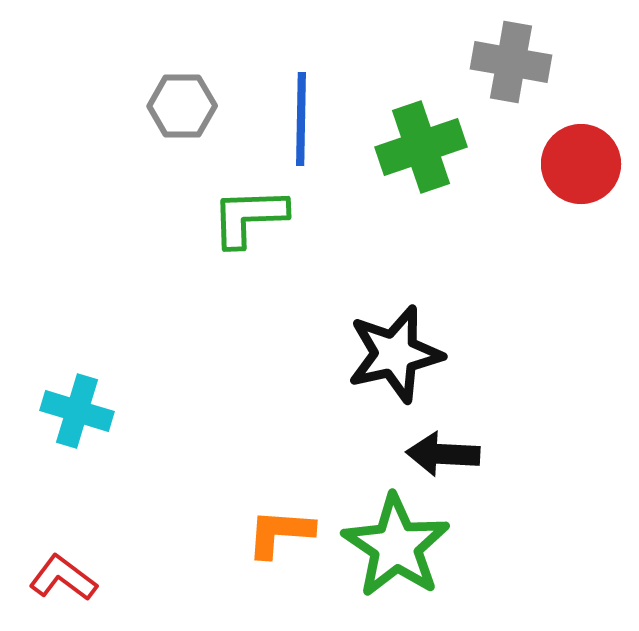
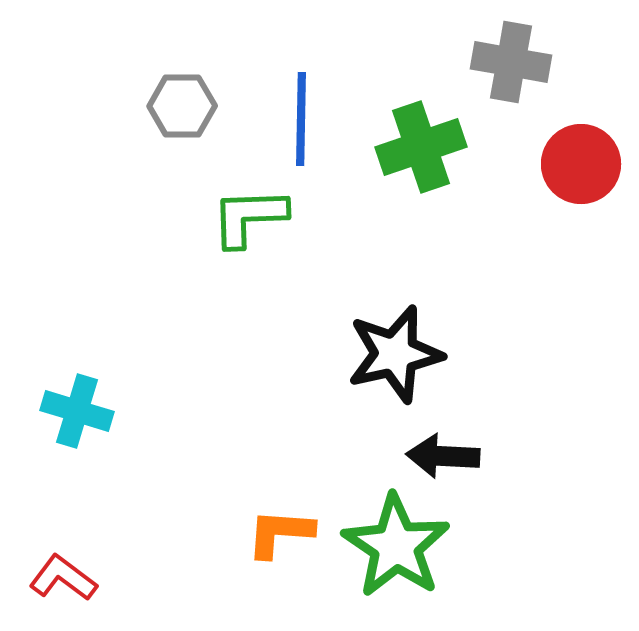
black arrow: moved 2 px down
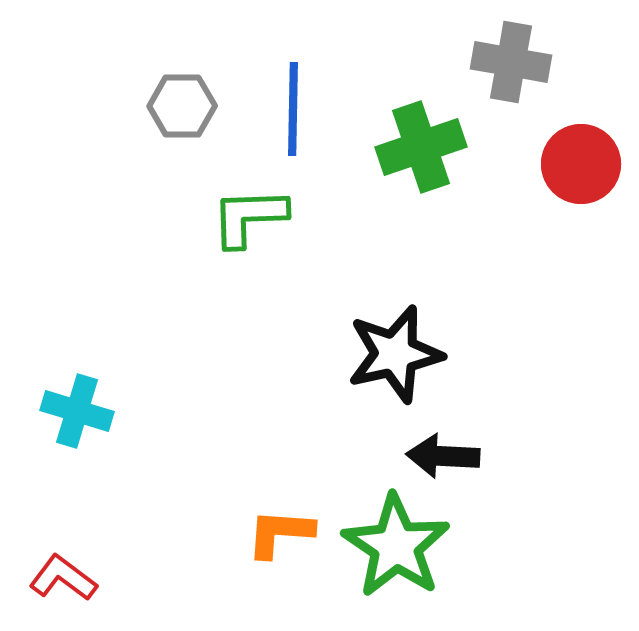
blue line: moved 8 px left, 10 px up
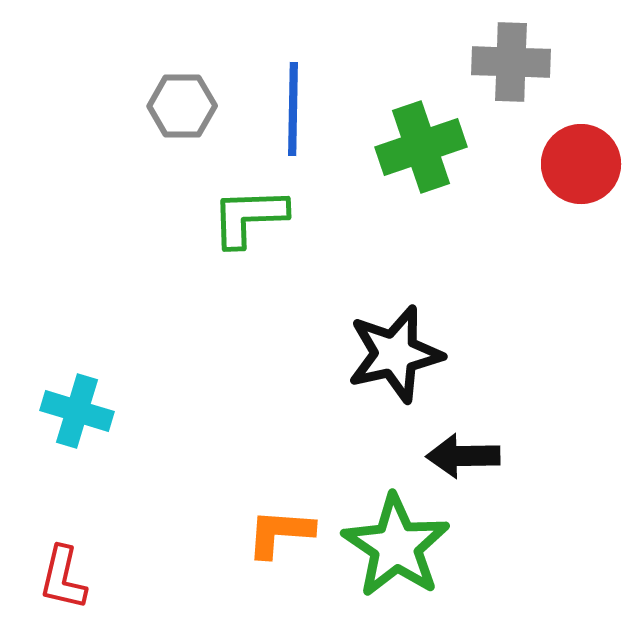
gray cross: rotated 8 degrees counterclockwise
black arrow: moved 20 px right; rotated 4 degrees counterclockwise
red L-shape: rotated 114 degrees counterclockwise
